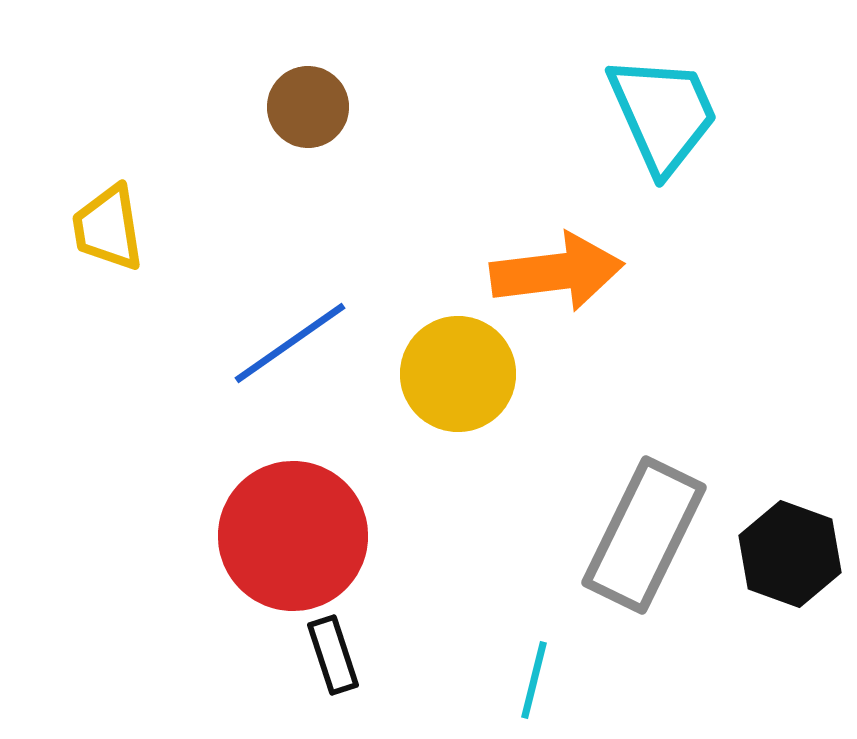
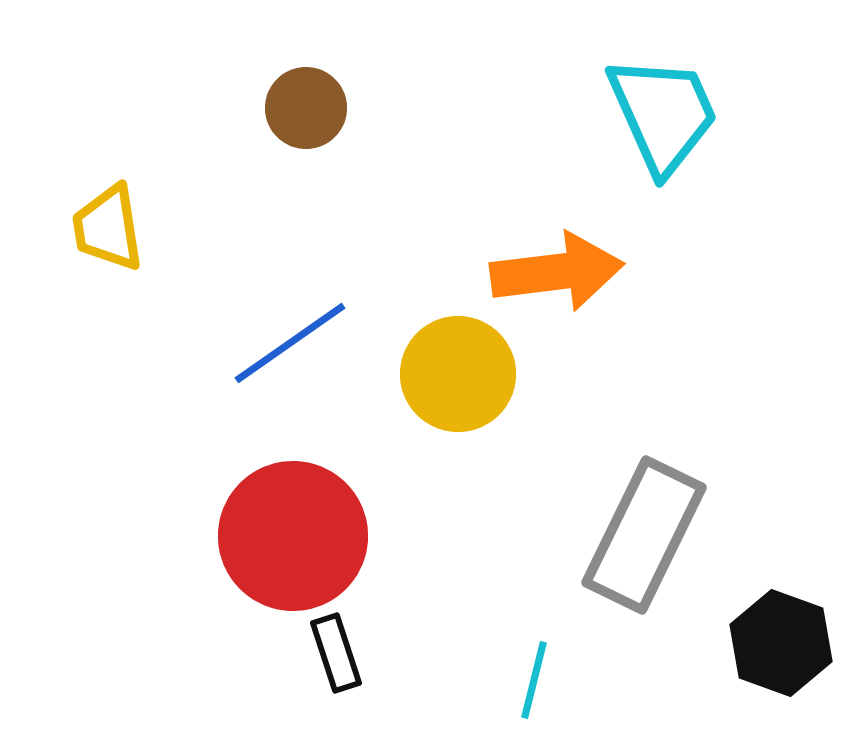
brown circle: moved 2 px left, 1 px down
black hexagon: moved 9 px left, 89 px down
black rectangle: moved 3 px right, 2 px up
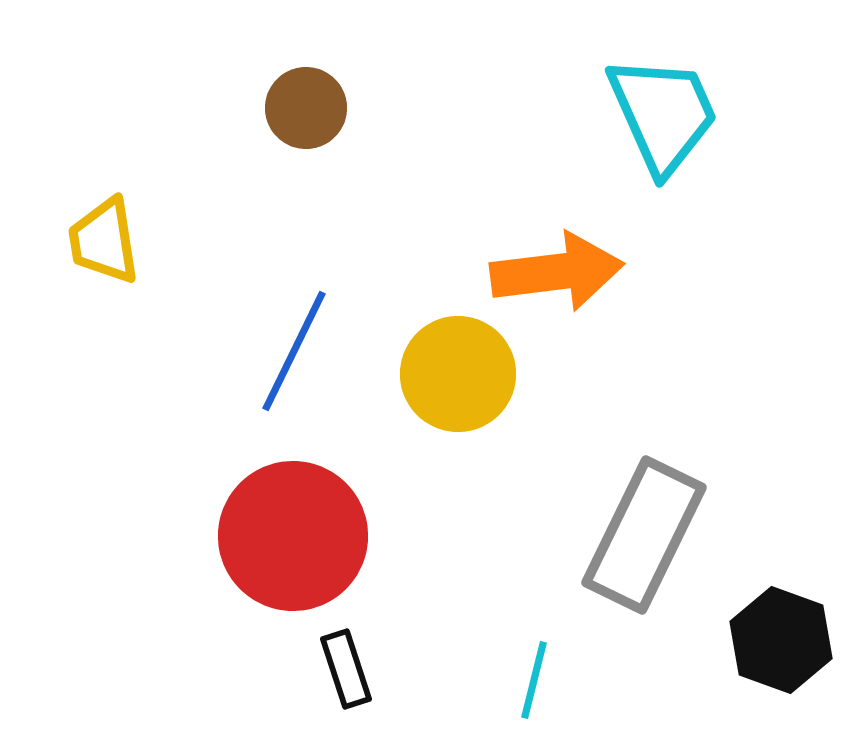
yellow trapezoid: moved 4 px left, 13 px down
blue line: moved 4 px right, 8 px down; rotated 29 degrees counterclockwise
black hexagon: moved 3 px up
black rectangle: moved 10 px right, 16 px down
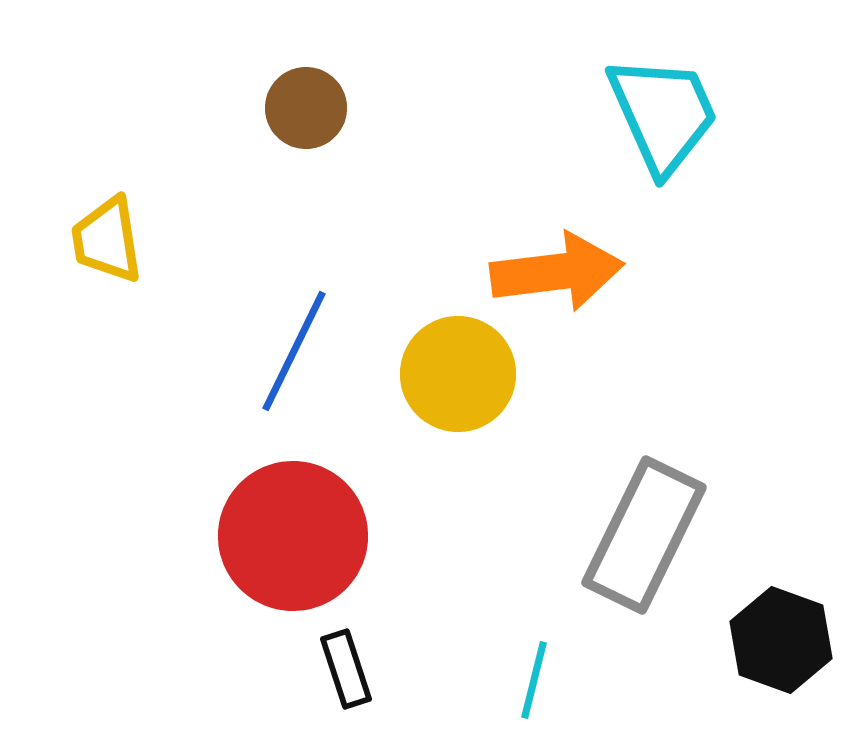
yellow trapezoid: moved 3 px right, 1 px up
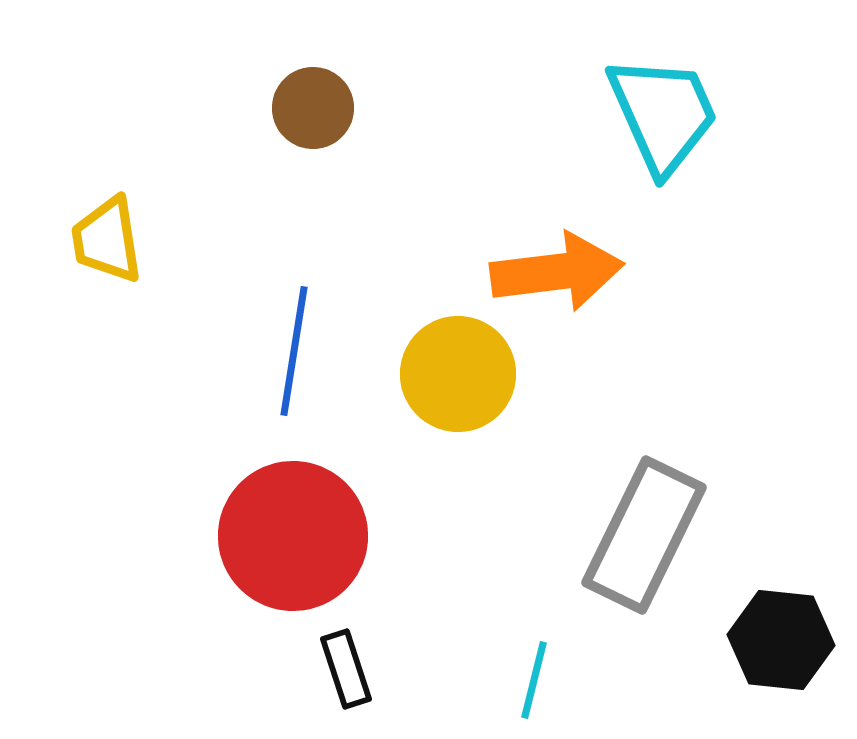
brown circle: moved 7 px right
blue line: rotated 17 degrees counterclockwise
black hexagon: rotated 14 degrees counterclockwise
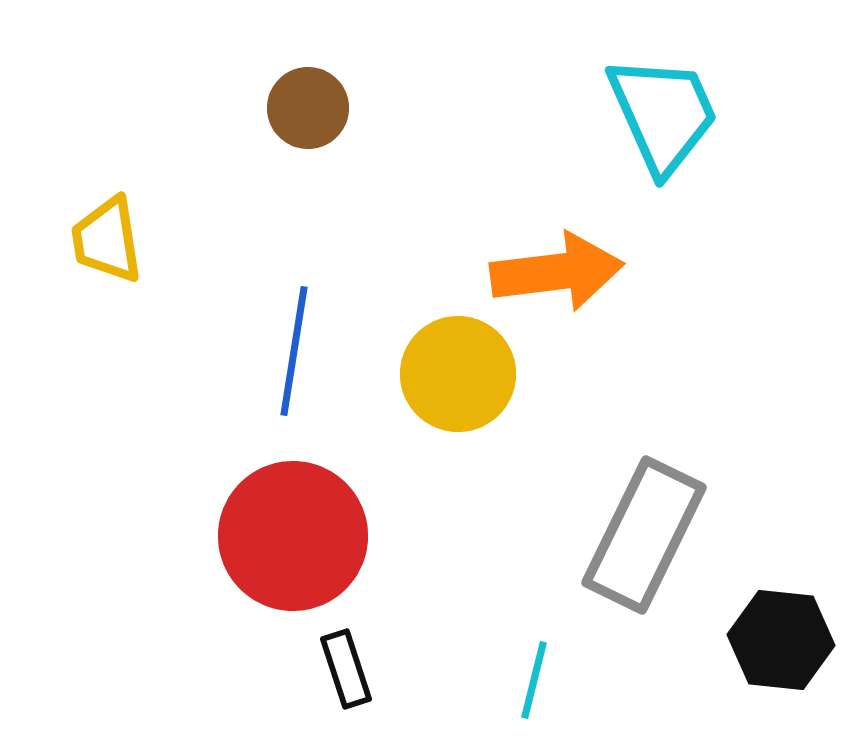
brown circle: moved 5 px left
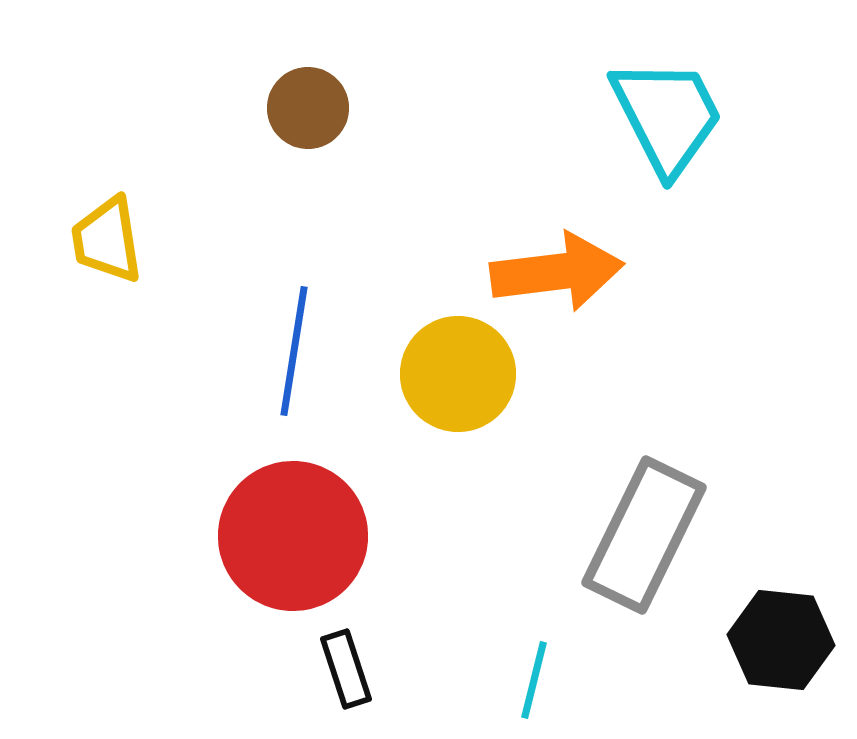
cyan trapezoid: moved 4 px right, 2 px down; rotated 3 degrees counterclockwise
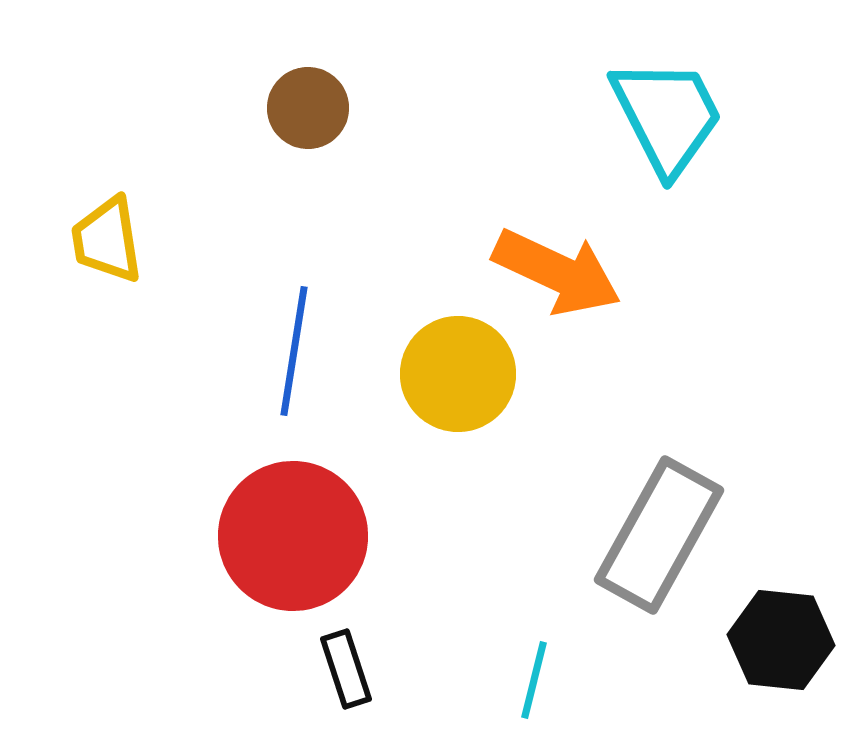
orange arrow: rotated 32 degrees clockwise
gray rectangle: moved 15 px right; rotated 3 degrees clockwise
